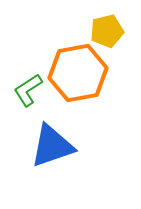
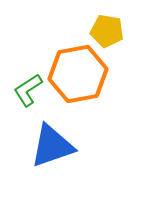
yellow pentagon: rotated 24 degrees clockwise
orange hexagon: moved 1 px down
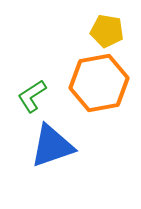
orange hexagon: moved 21 px right, 9 px down
green L-shape: moved 4 px right, 6 px down
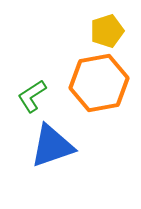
yellow pentagon: rotated 28 degrees counterclockwise
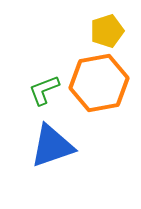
green L-shape: moved 12 px right, 6 px up; rotated 12 degrees clockwise
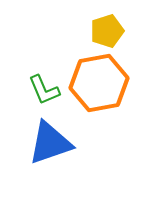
green L-shape: rotated 92 degrees counterclockwise
blue triangle: moved 2 px left, 3 px up
